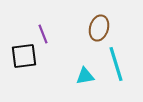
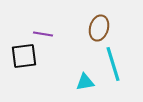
purple line: rotated 60 degrees counterclockwise
cyan line: moved 3 px left
cyan triangle: moved 6 px down
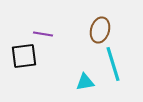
brown ellipse: moved 1 px right, 2 px down
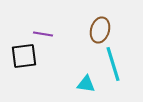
cyan triangle: moved 1 px right, 2 px down; rotated 18 degrees clockwise
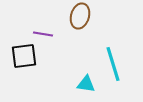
brown ellipse: moved 20 px left, 14 px up
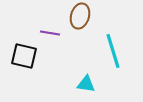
purple line: moved 7 px right, 1 px up
black square: rotated 20 degrees clockwise
cyan line: moved 13 px up
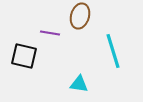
cyan triangle: moved 7 px left
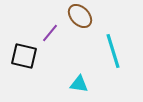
brown ellipse: rotated 60 degrees counterclockwise
purple line: rotated 60 degrees counterclockwise
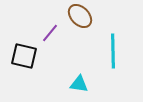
cyan line: rotated 16 degrees clockwise
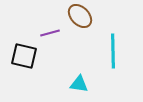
purple line: rotated 36 degrees clockwise
